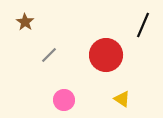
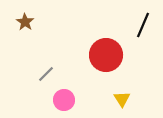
gray line: moved 3 px left, 19 px down
yellow triangle: rotated 24 degrees clockwise
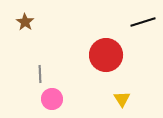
black line: moved 3 px up; rotated 50 degrees clockwise
gray line: moved 6 px left; rotated 48 degrees counterclockwise
pink circle: moved 12 px left, 1 px up
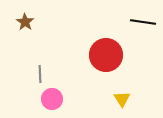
black line: rotated 25 degrees clockwise
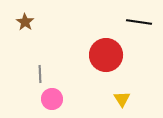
black line: moved 4 px left
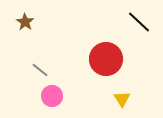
black line: rotated 35 degrees clockwise
red circle: moved 4 px down
gray line: moved 4 px up; rotated 48 degrees counterclockwise
pink circle: moved 3 px up
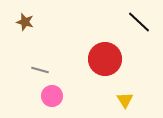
brown star: rotated 18 degrees counterclockwise
red circle: moved 1 px left
gray line: rotated 24 degrees counterclockwise
yellow triangle: moved 3 px right, 1 px down
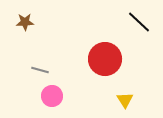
brown star: rotated 18 degrees counterclockwise
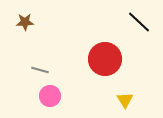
pink circle: moved 2 px left
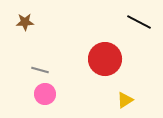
black line: rotated 15 degrees counterclockwise
pink circle: moved 5 px left, 2 px up
yellow triangle: rotated 30 degrees clockwise
